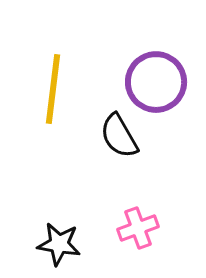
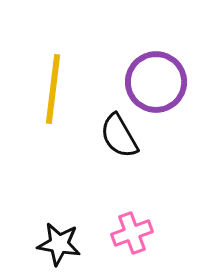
pink cross: moved 6 px left, 5 px down
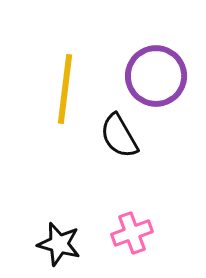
purple circle: moved 6 px up
yellow line: moved 12 px right
black star: rotated 6 degrees clockwise
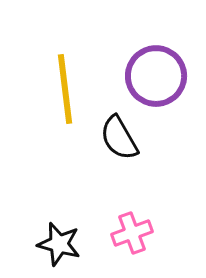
yellow line: rotated 14 degrees counterclockwise
black semicircle: moved 2 px down
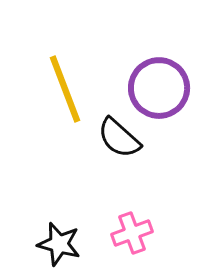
purple circle: moved 3 px right, 12 px down
yellow line: rotated 14 degrees counterclockwise
black semicircle: rotated 18 degrees counterclockwise
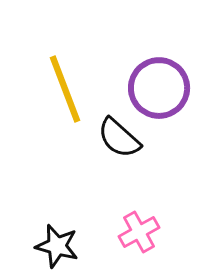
pink cross: moved 7 px right, 1 px up; rotated 9 degrees counterclockwise
black star: moved 2 px left, 2 px down
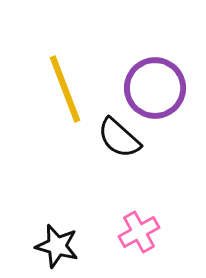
purple circle: moved 4 px left
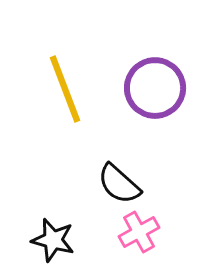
black semicircle: moved 46 px down
black star: moved 4 px left, 6 px up
